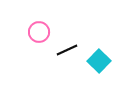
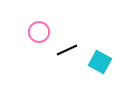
cyan square: moved 1 px right, 1 px down; rotated 15 degrees counterclockwise
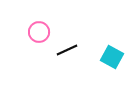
cyan square: moved 12 px right, 5 px up
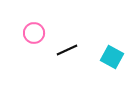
pink circle: moved 5 px left, 1 px down
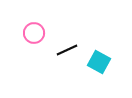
cyan square: moved 13 px left, 5 px down
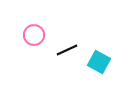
pink circle: moved 2 px down
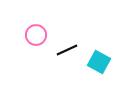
pink circle: moved 2 px right
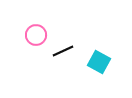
black line: moved 4 px left, 1 px down
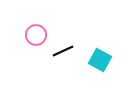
cyan square: moved 1 px right, 2 px up
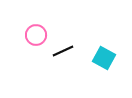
cyan square: moved 4 px right, 2 px up
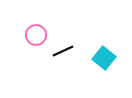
cyan square: rotated 10 degrees clockwise
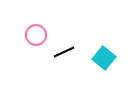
black line: moved 1 px right, 1 px down
